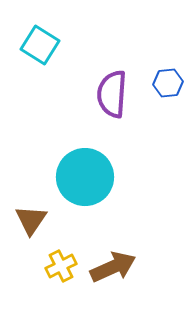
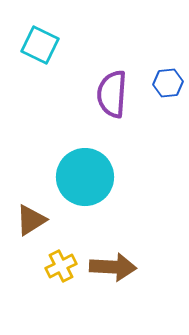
cyan square: rotated 6 degrees counterclockwise
brown triangle: rotated 24 degrees clockwise
brown arrow: rotated 27 degrees clockwise
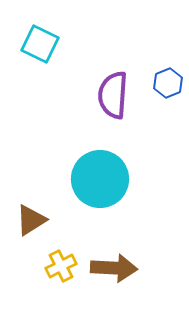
cyan square: moved 1 px up
blue hexagon: rotated 16 degrees counterclockwise
purple semicircle: moved 1 px right, 1 px down
cyan circle: moved 15 px right, 2 px down
brown arrow: moved 1 px right, 1 px down
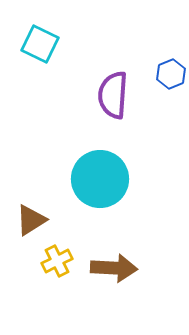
blue hexagon: moved 3 px right, 9 px up
yellow cross: moved 4 px left, 5 px up
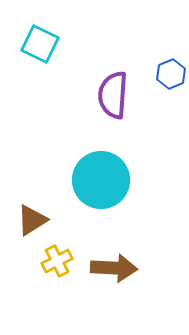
cyan circle: moved 1 px right, 1 px down
brown triangle: moved 1 px right
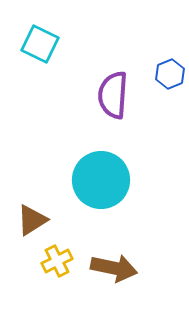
blue hexagon: moved 1 px left
brown arrow: rotated 9 degrees clockwise
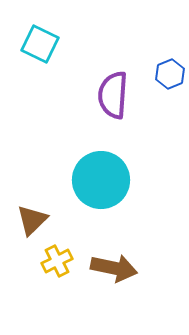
brown triangle: rotated 12 degrees counterclockwise
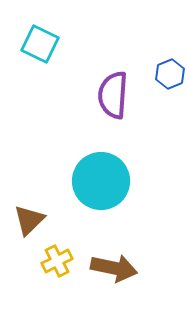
cyan circle: moved 1 px down
brown triangle: moved 3 px left
